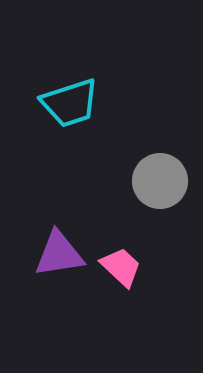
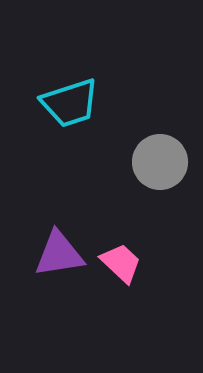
gray circle: moved 19 px up
pink trapezoid: moved 4 px up
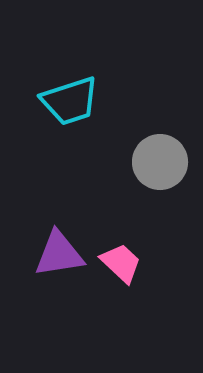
cyan trapezoid: moved 2 px up
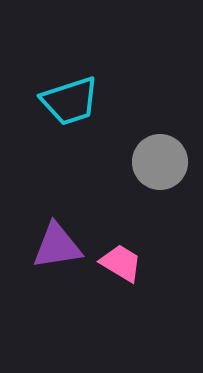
purple triangle: moved 2 px left, 8 px up
pink trapezoid: rotated 12 degrees counterclockwise
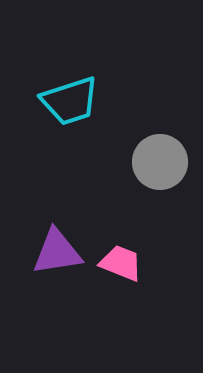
purple triangle: moved 6 px down
pink trapezoid: rotated 9 degrees counterclockwise
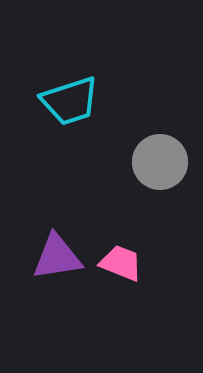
purple triangle: moved 5 px down
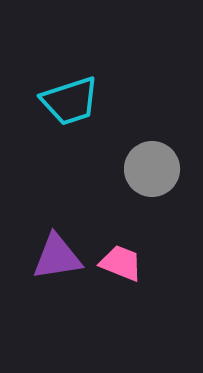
gray circle: moved 8 px left, 7 px down
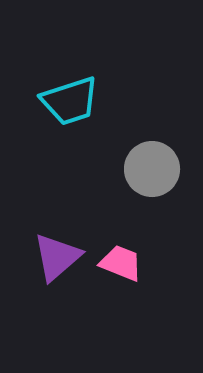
purple triangle: rotated 32 degrees counterclockwise
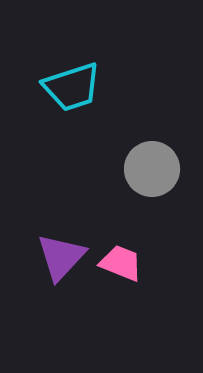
cyan trapezoid: moved 2 px right, 14 px up
purple triangle: moved 4 px right; rotated 6 degrees counterclockwise
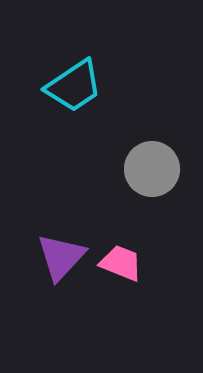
cyan trapezoid: moved 2 px right, 1 px up; rotated 16 degrees counterclockwise
